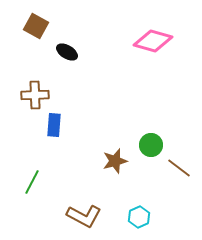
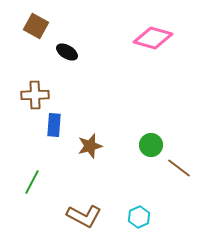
pink diamond: moved 3 px up
brown star: moved 25 px left, 15 px up
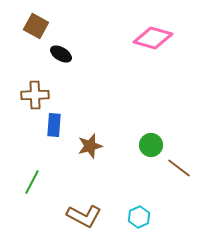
black ellipse: moved 6 px left, 2 px down
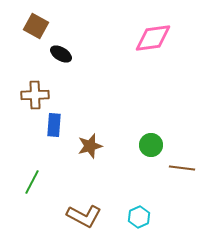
pink diamond: rotated 24 degrees counterclockwise
brown line: moved 3 px right; rotated 30 degrees counterclockwise
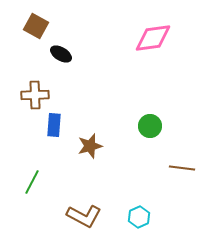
green circle: moved 1 px left, 19 px up
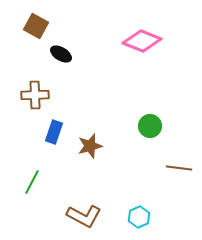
pink diamond: moved 11 px left, 3 px down; rotated 30 degrees clockwise
blue rectangle: moved 7 px down; rotated 15 degrees clockwise
brown line: moved 3 px left
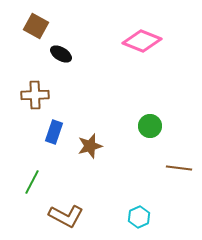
brown L-shape: moved 18 px left
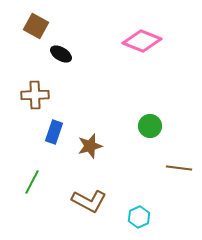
brown L-shape: moved 23 px right, 15 px up
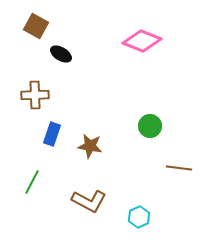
blue rectangle: moved 2 px left, 2 px down
brown star: rotated 25 degrees clockwise
